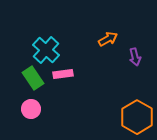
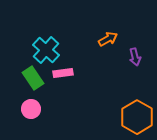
pink rectangle: moved 1 px up
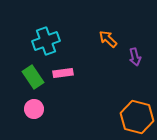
orange arrow: rotated 108 degrees counterclockwise
cyan cross: moved 9 px up; rotated 28 degrees clockwise
green rectangle: moved 1 px up
pink circle: moved 3 px right
orange hexagon: rotated 16 degrees counterclockwise
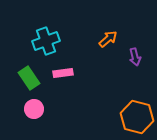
orange arrow: rotated 96 degrees clockwise
green rectangle: moved 4 px left, 1 px down
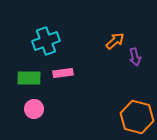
orange arrow: moved 7 px right, 2 px down
green rectangle: rotated 55 degrees counterclockwise
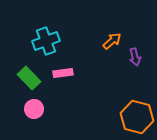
orange arrow: moved 3 px left
green rectangle: rotated 45 degrees clockwise
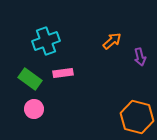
purple arrow: moved 5 px right
green rectangle: moved 1 px right, 1 px down; rotated 10 degrees counterclockwise
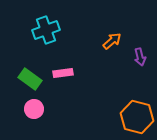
cyan cross: moved 11 px up
